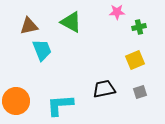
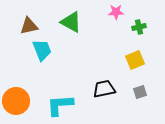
pink star: moved 1 px left
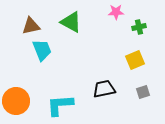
brown triangle: moved 2 px right
gray square: moved 3 px right
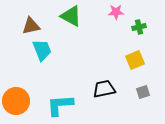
green triangle: moved 6 px up
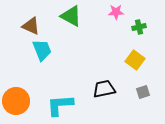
brown triangle: rotated 36 degrees clockwise
yellow square: rotated 30 degrees counterclockwise
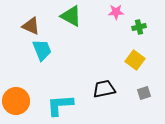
gray square: moved 1 px right, 1 px down
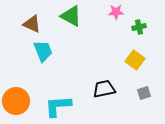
brown triangle: moved 1 px right, 2 px up
cyan trapezoid: moved 1 px right, 1 px down
cyan L-shape: moved 2 px left, 1 px down
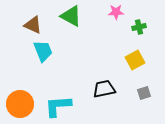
brown triangle: moved 1 px right, 1 px down
yellow square: rotated 24 degrees clockwise
orange circle: moved 4 px right, 3 px down
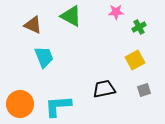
green cross: rotated 16 degrees counterclockwise
cyan trapezoid: moved 1 px right, 6 px down
gray square: moved 3 px up
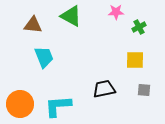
brown triangle: rotated 18 degrees counterclockwise
yellow square: rotated 30 degrees clockwise
gray square: rotated 24 degrees clockwise
